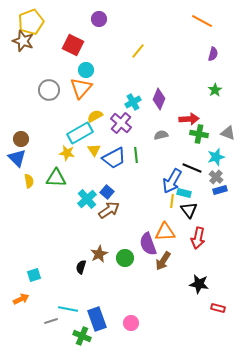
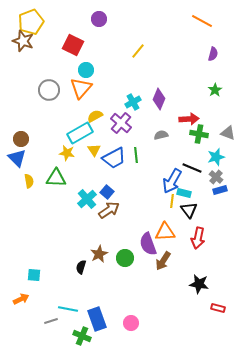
cyan square at (34, 275): rotated 24 degrees clockwise
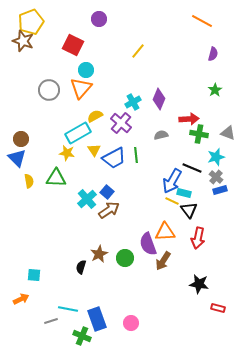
cyan rectangle at (80, 133): moved 2 px left
yellow line at (172, 201): rotated 72 degrees counterclockwise
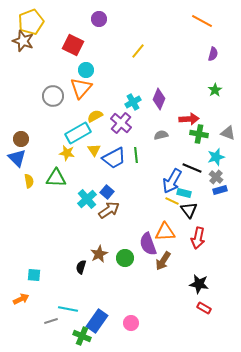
gray circle at (49, 90): moved 4 px right, 6 px down
red rectangle at (218, 308): moved 14 px left; rotated 16 degrees clockwise
blue rectangle at (97, 319): moved 2 px down; rotated 55 degrees clockwise
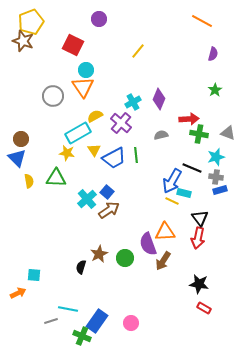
orange triangle at (81, 88): moved 2 px right, 1 px up; rotated 15 degrees counterclockwise
gray cross at (216, 177): rotated 32 degrees counterclockwise
black triangle at (189, 210): moved 11 px right, 8 px down
orange arrow at (21, 299): moved 3 px left, 6 px up
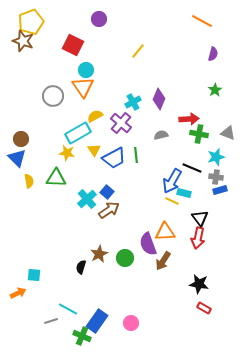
cyan line at (68, 309): rotated 18 degrees clockwise
